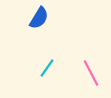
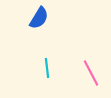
cyan line: rotated 42 degrees counterclockwise
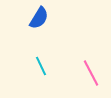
cyan line: moved 6 px left, 2 px up; rotated 18 degrees counterclockwise
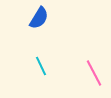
pink line: moved 3 px right
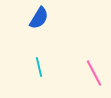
cyan line: moved 2 px left, 1 px down; rotated 12 degrees clockwise
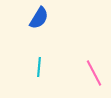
cyan line: rotated 18 degrees clockwise
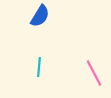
blue semicircle: moved 1 px right, 2 px up
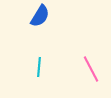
pink line: moved 3 px left, 4 px up
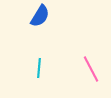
cyan line: moved 1 px down
